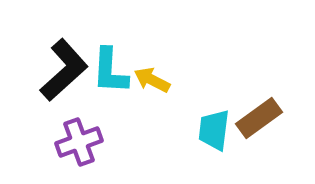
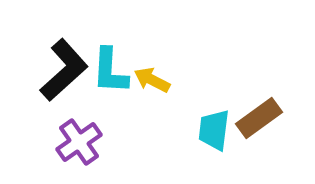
purple cross: rotated 15 degrees counterclockwise
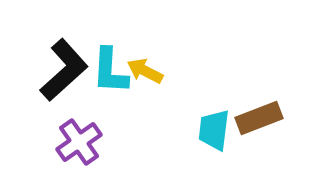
yellow arrow: moved 7 px left, 9 px up
brown rectangle: rotated 15 degrees clockwise
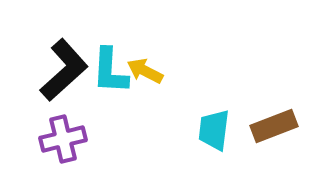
brown rectangle: moved 15 px right, 8 px down
purple cross: moved 16 px left, 3 px up; rotated 21 degrees clockwise
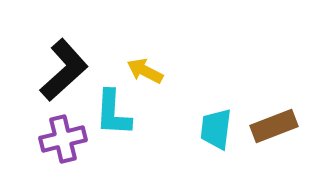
cyan L-shape: moved 3 px right, 42 px down
cyan trapezoid: moved 2 px right, 1 px up
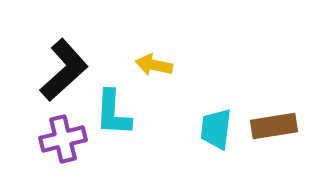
yellow arrow: moved 9 px right, 6 px up; rotated 15 degrees counterclockwise
brown rectangle: rotated 12 degrees clockwise
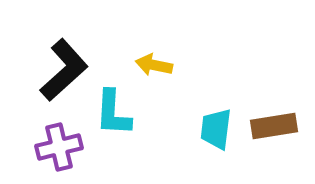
purple cross: moved 4 px left, 8 px down
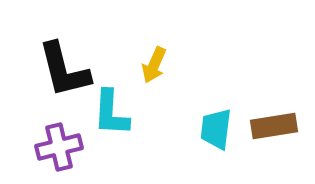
yellow arrow: rotated 78 degrees counterclockwise
black L-shape: rotated 118 degrees clockwise
cyan L-shape: moved 2 px left
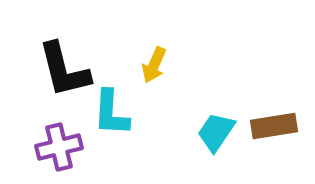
cyan trapezoid: moved 3 px down; rotated 27 degrees clockwise
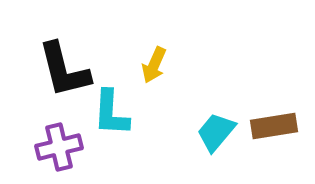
cyan trapezoid: rotated 6 degrees clockwise
